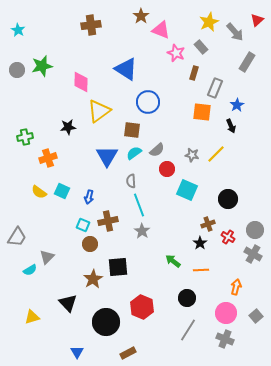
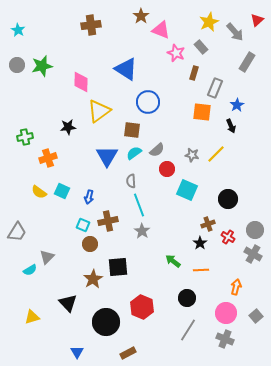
gray circle at (17, 70): moved 5 px up
gray trapezoid at (17, 237): moved 5 px up
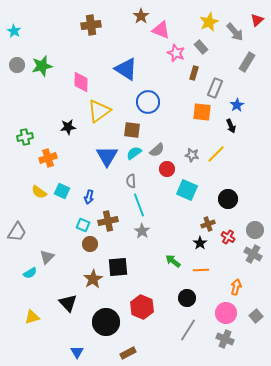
cyan star at (18, 30): moved 4 px left, 1 px down
cyan semicircle at (30, 270): moved 3 px down
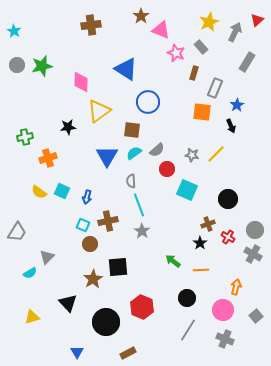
gray arrow at (235, 32): rotated 114 degrees counterclockwise
blue arrow at (89, 197): moved 2 px left
pink circle at (226, 313): moved 3 px left, 3 px up
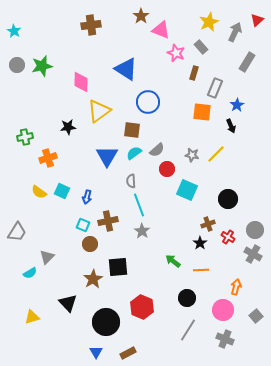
blue triangle at (77, 352): moved 19 px right
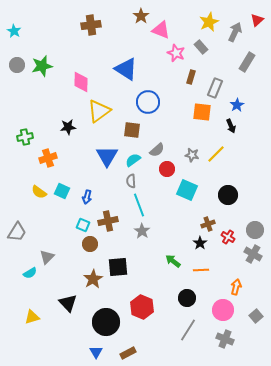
brown rectangle at (194, 73): moved 3 px left, 4 px down
cyan semicircle at (134, 153): moved 1 px left, 7 px down
black circle at (228, 199): moved 4 px up
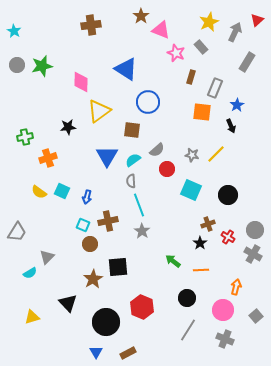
cyan square at (187, 190): moved 4 px right
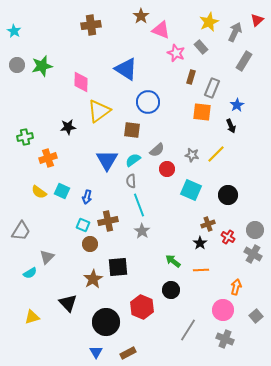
gray rectangle at (247, 62): moved 3 px left, 1 px up
gray rectangle at (215, 88): moved 3 px left
blue triangle at (107, 156): moved 4 px down
gray trapezoid at (17, 232): moved 4 px right, 1 px up
black circle at (187, 298): moved 16 px left, 8 px up
